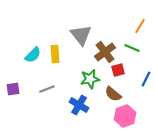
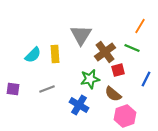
gray triangle: rotated 10 degrees clockwise
purple square: rotated 16 degrees clockwise
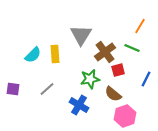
gray line: rotated 21 degrees counterclockwise
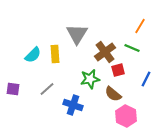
gray triangle: moved 4 px left, 1 px up
blue cross: moved 6 px left; rotated 12 degrees counterclockwise
pink hexagon: moved 1 px right; rotated 15 degrees counterclockwise
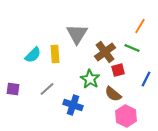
green star: rotated 30 degrees counterclockwise
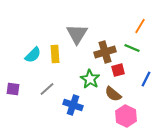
brown cross: rotated 20 degrees clockwise
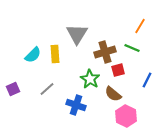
blue line: moved 1 px right, 1 px down
purple square: rotated 32 degrees counterclockwise
blue cross: moved 3 px right
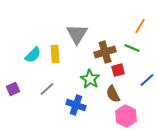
blue line: rotated 21 degrees clockwise
brown semicircle: rotated 24 degrees clockwise
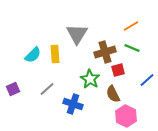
orange line: moved 9 px left; rotated 28 degrees clockwise
blue cross: moved 3 px left, 1 px up
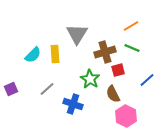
purple square: moved 2 px left
